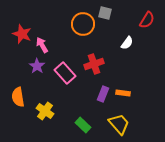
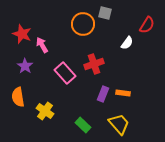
red semicircle: moved 5 px down
purple star: moved 12 px left
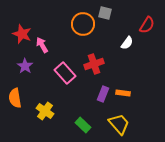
orange semicircle: moved 3 px left, 1 px down
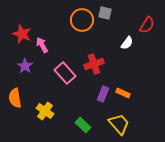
orange circle: moved 1 px left, 4 px up
orange rectangle: rotated 16 degrees clockwise
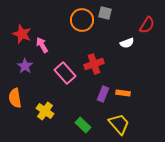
white semicircle: rotated 32 degrees clockwise
orange rectangle: rotated 16 degrees counterclockwise
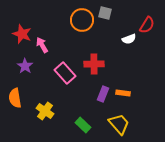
white semicircle: moved 2 px right, 4 px up
red cross: rotated 18 degrees clockwise
